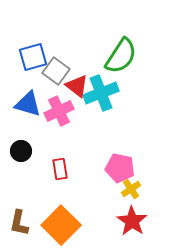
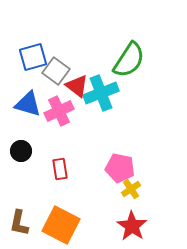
green semicircle: moved 8 px right, 4 px down
red star: moved 5 px down
orange square: rotated 18 degrees counterclockwise
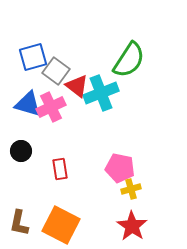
pink cross: moved 8 px left, 4 px up
yellow cross: rotated 18 degrees clockwise
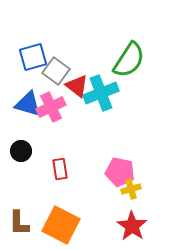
pink pentagon: moved 4 px down
brown L-shape: rotated 12 degrees counterclockwise
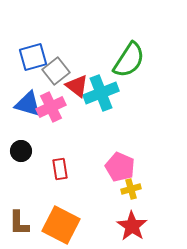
gray square: rotated 16 degrees clockwise
pink pentagon: moved 5 px up; rotated 12 degrees clockwise
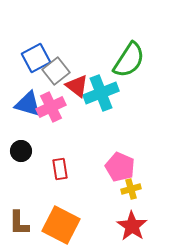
blue square: moved 3 px right, 1 px down; rotated 12 degrees counterclockwise
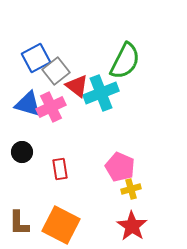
green semicircle: moved 4 px left, 1 px down; rotated 6 degrees counterclockwise
black circle: moved 1 px right, 1 px down
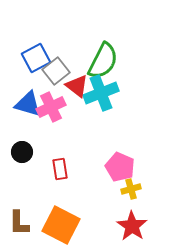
green semicircle: moved 22 px left
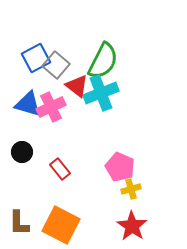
gray square: moved 6 px up; rotated 12 degrees counterclockwise
red rectangle: rotated 30 degrees counterclockwise
